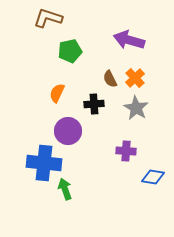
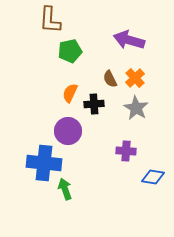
brown L-shape: moved 2 px right, 2 px down; rotated 104 degrees counterclockwise
orange semicircle: moved 13 px right
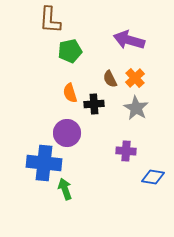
orange semicircle: rotated 42 degrees counterclockwise
purple circle: moved 1 px left, 2 px down
